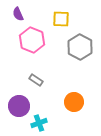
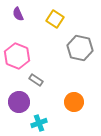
yellow square: moved 6 px left; rotated 30 degrees clockwise
pink hexagon: moved 15 px left, 16 px down
gray hexagon: moved 1 px down; rotated 15 degrees counterclockwise
purple circle: moved 4 px up
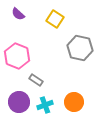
purple semicircle: rotated 24 degrees counterclockwise
cyan cross: moved 6 px right, 18 px up
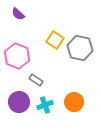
yellow square: moved 21 px down
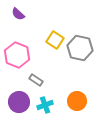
pink hexagon: moved 1 px up
orange circle: moved 3 px right, 1 px up
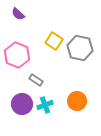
yellow square: moved 1 px left, 1 px down
purple circle: moved 3 px right, 2 px down
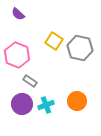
gray rectangle: moved 6 px left, 1 px down
cyan cross: moved 1 px right
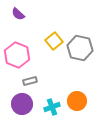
yellow square: rotated 18 degrees clockwise
gray rectangle: rotated 48 degrees counterclockwise
cyan cross: moved 6 px right, 2 px down
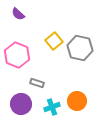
gray rectangle: moved 7 px right, 2 px down; rotated 32 degrees clockwise
purple circle: moved 1 px left
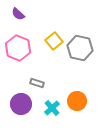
pink hexagon: moved 1 px right, 7 px up
cyan cross: moved 1 px down; rotated 21 degrees counterclockwise
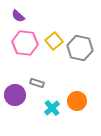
purple semicircle: moved 2 px down
pink hexagon: moved 7 px right, 5 px up; rotated 15 degrees counterclockwise
purple circle: moved 6 px left, 9 px up
